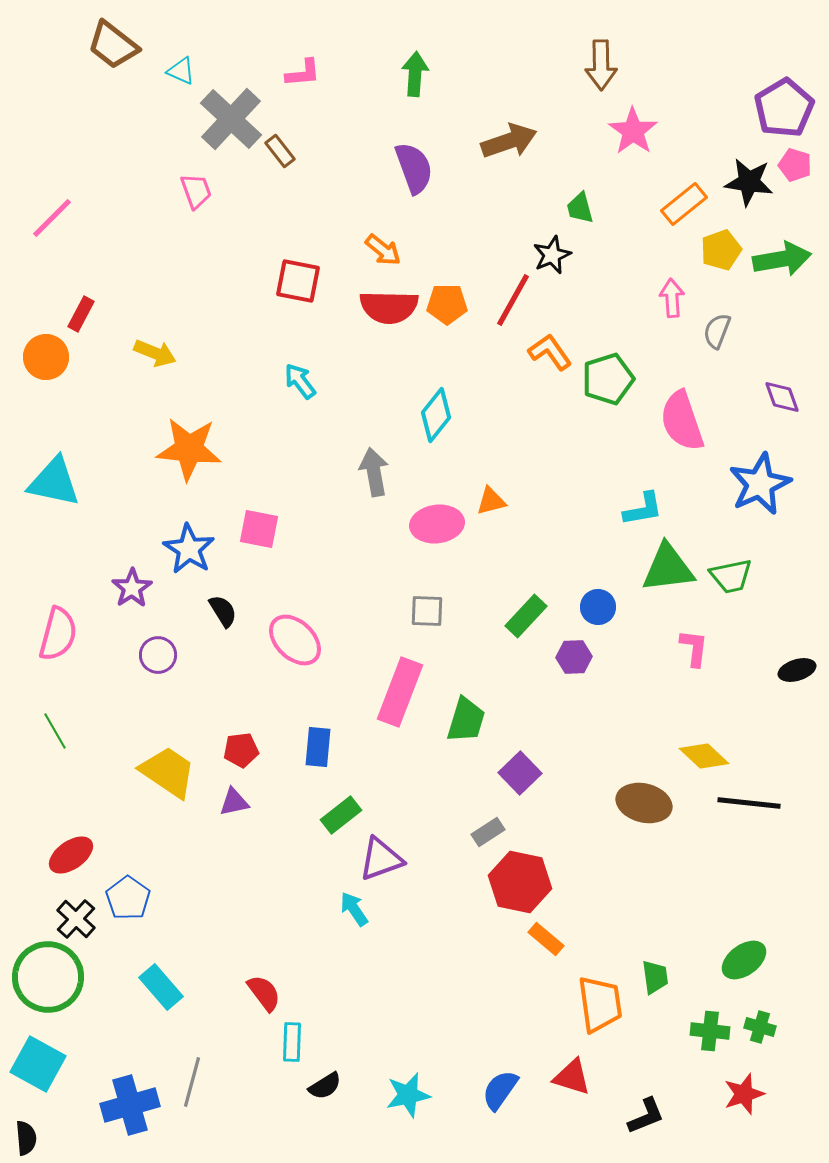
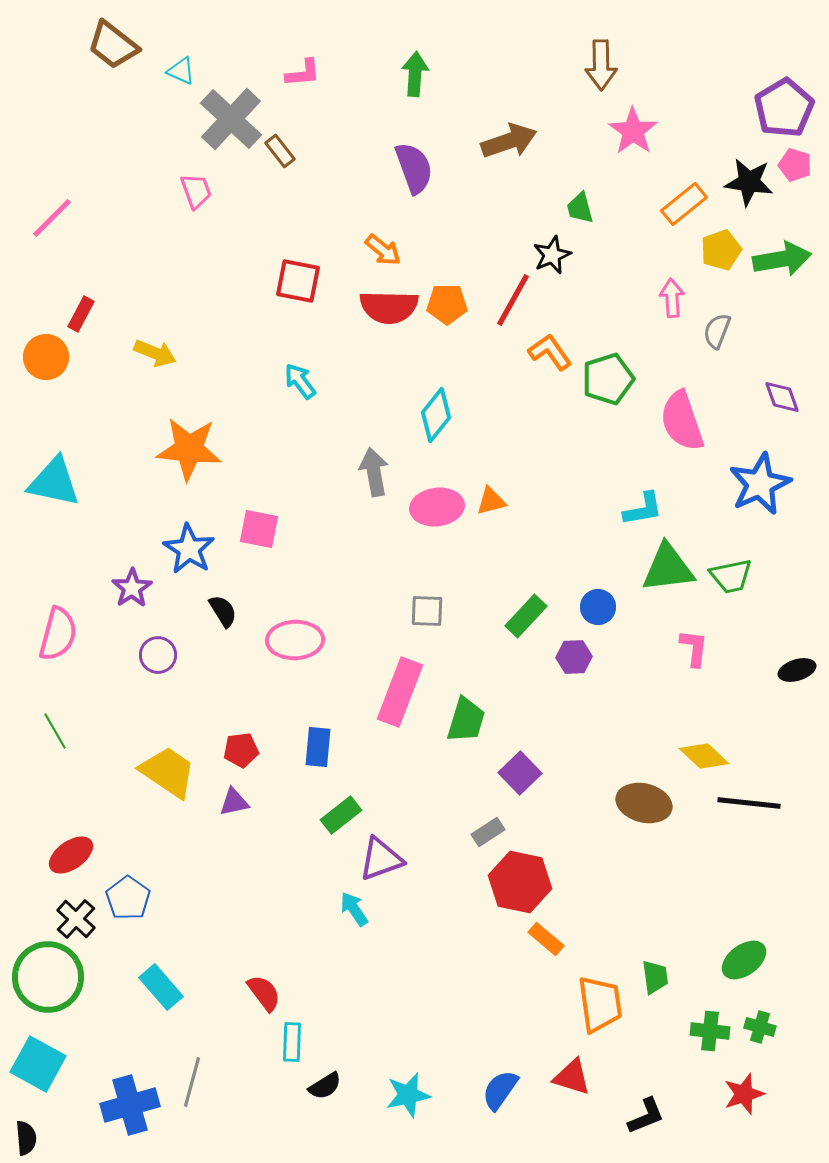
pink ellipse at (437, 524): moved 17 px up
pink ellipse at (295, 640): rotated 46 degrees counterclockwise
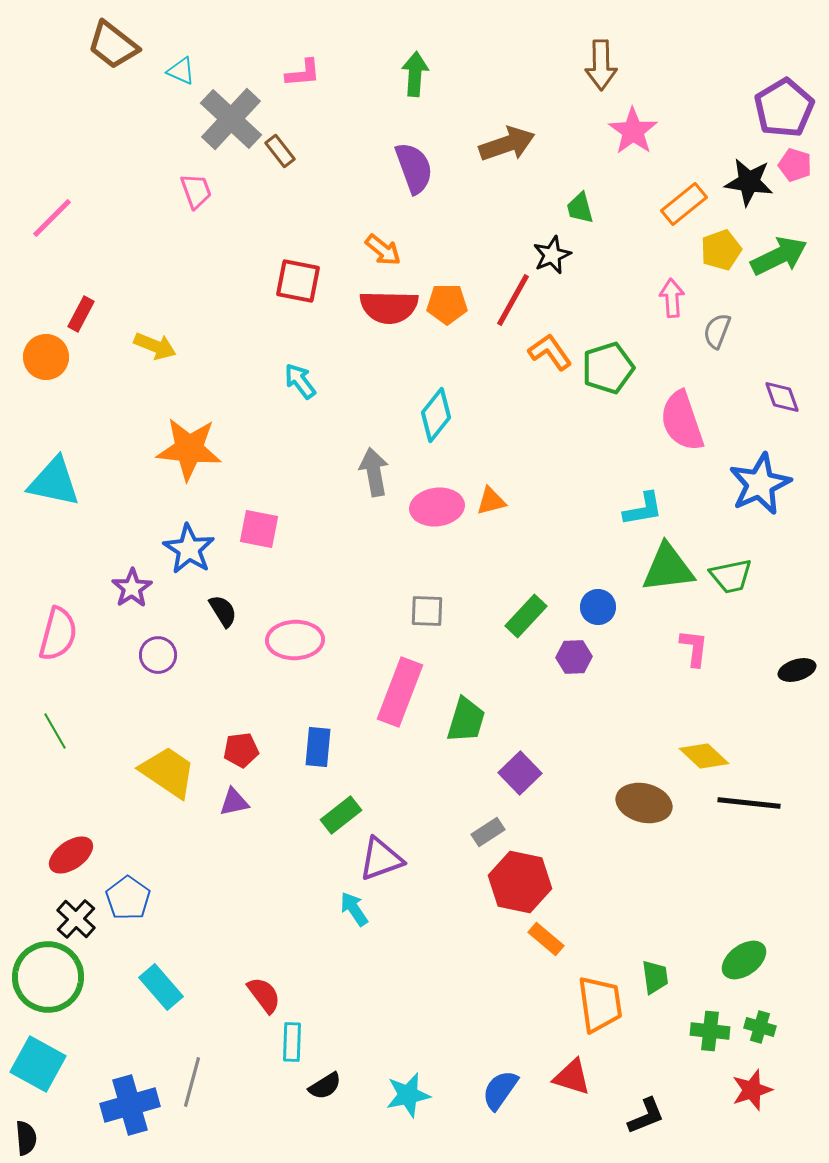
brown arrow at (509, 141): moved 2 px left, 3 px down
green arrow at (782, 259): moved 3 px left, 3 px up; rotated 16 degrees counterclockwise
yellow arrow at (155, 353): moved 7 px up
green pentagon at (608, 379): moved 11 px up
red semicircle at (264, 993): moved 2 px down
red star at (744, 1094): moved 8 px right, 4 px up
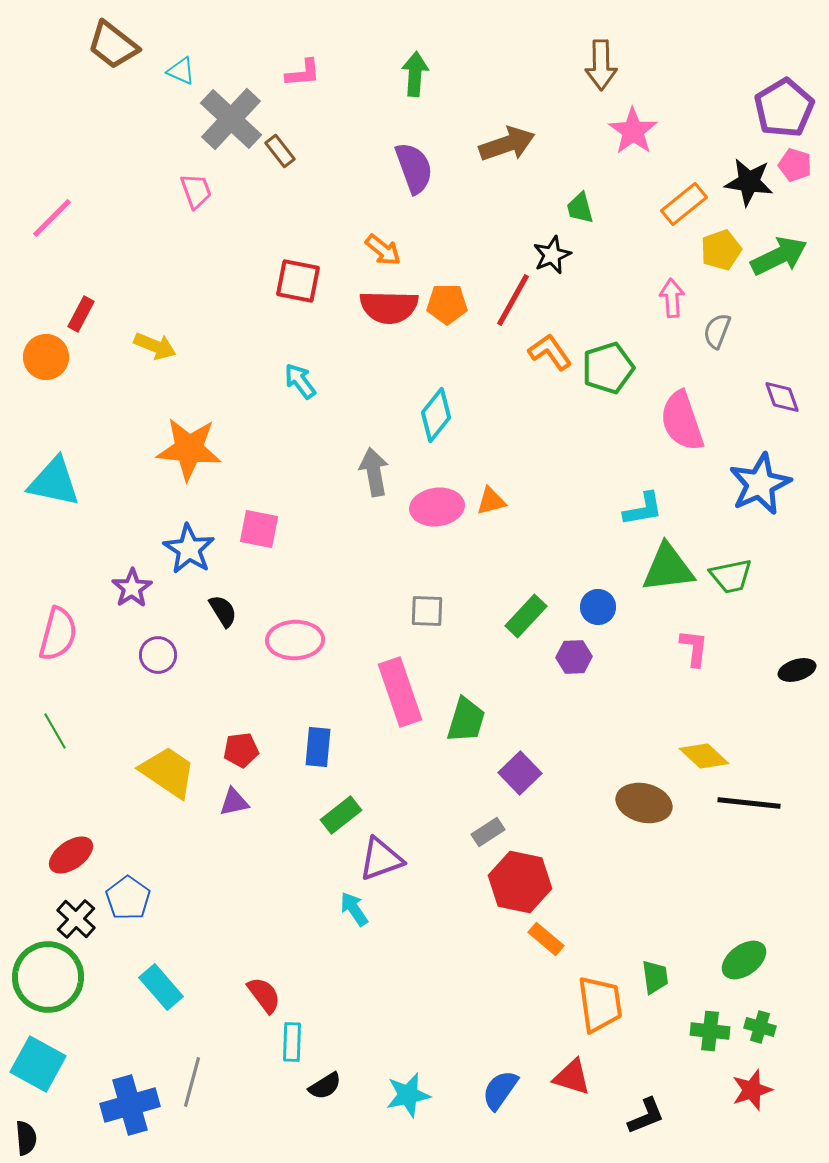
pink rectangle at (400, 692): rotated 40 degrees counterclockwise
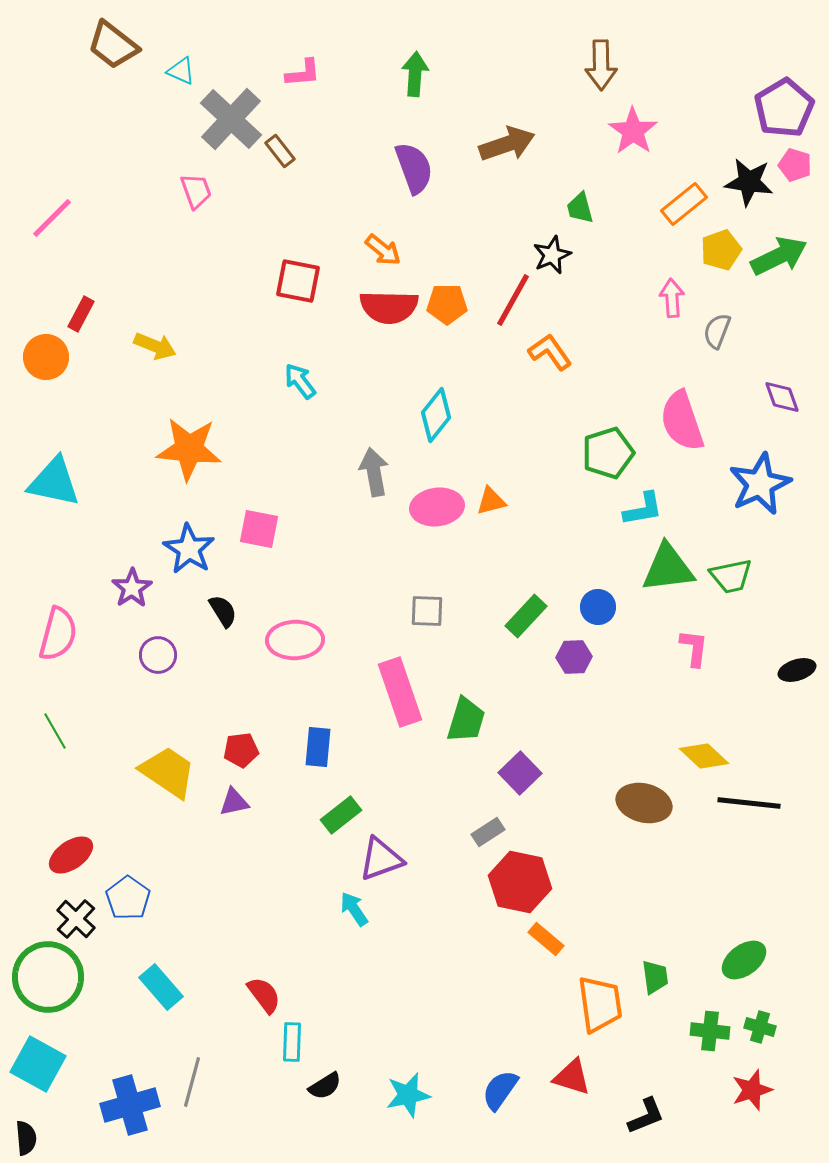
green pentagon at (608, 368): moved 85 px down
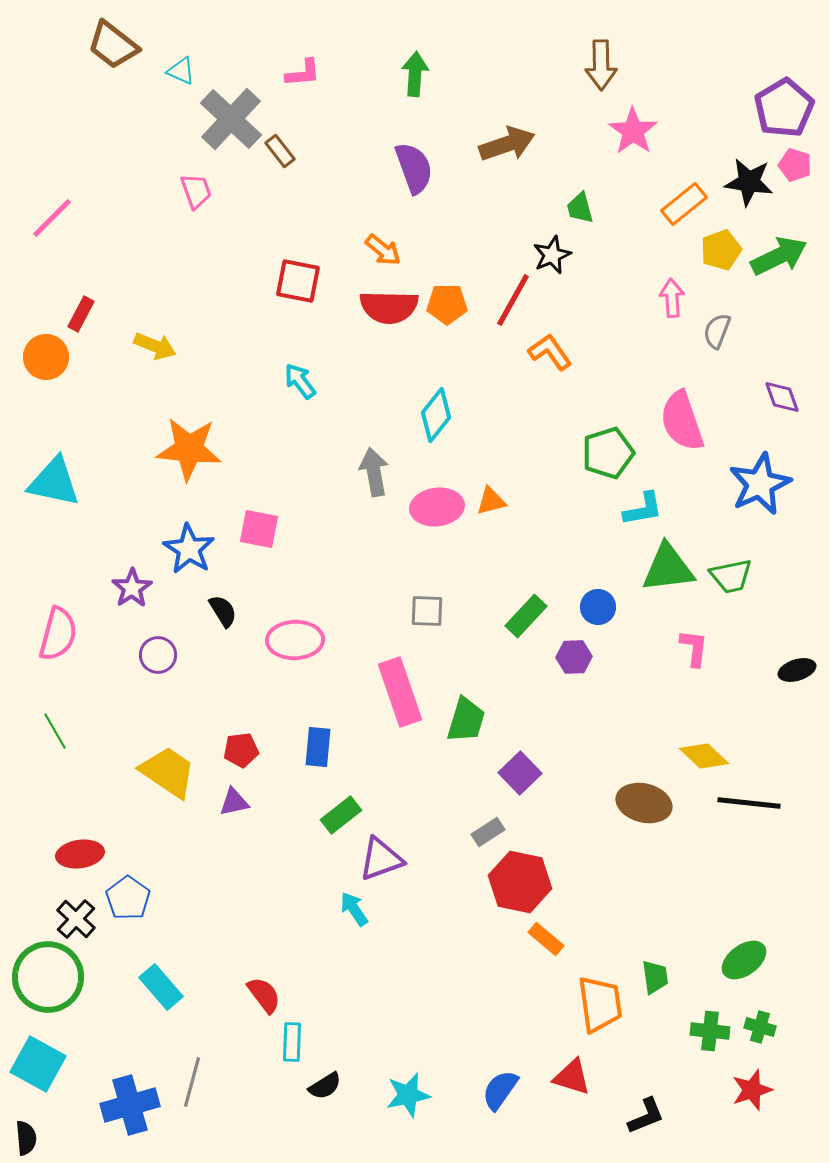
red ellipse at (71, 855): moved 9 px right, 1 px up; rotated 27 degrees clockwise
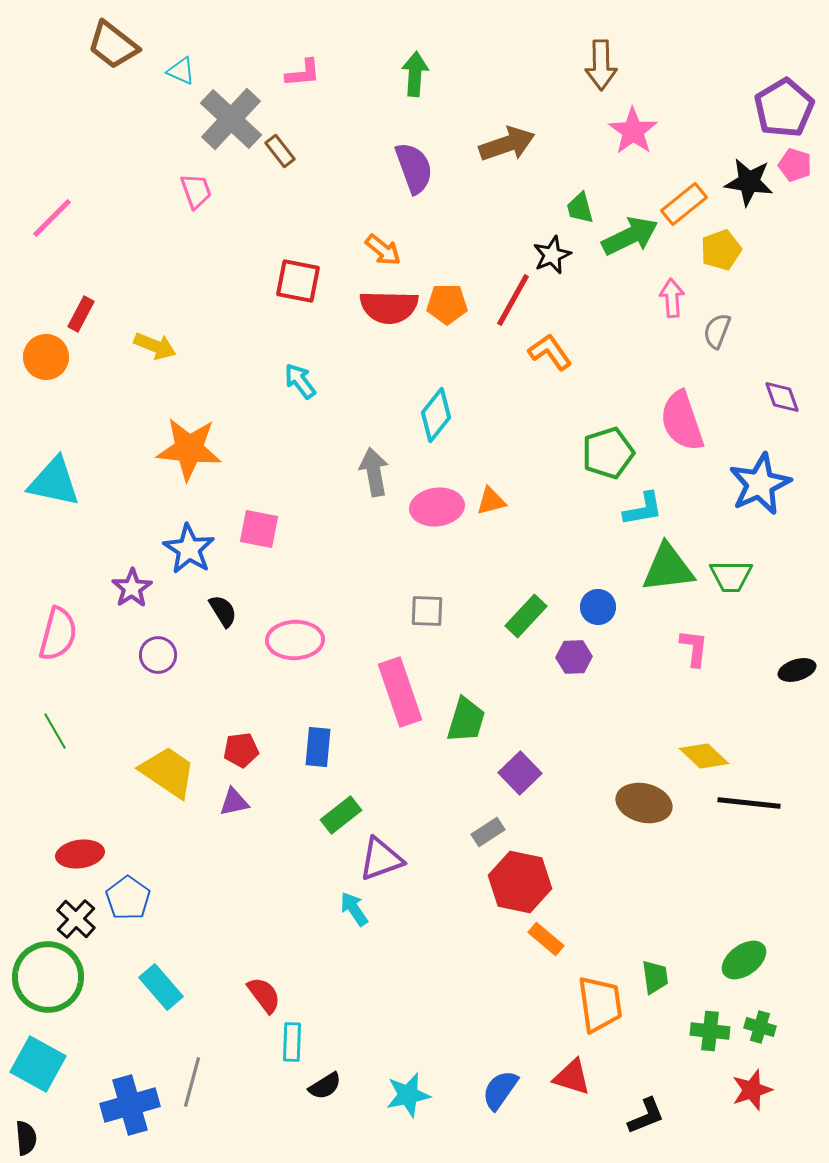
green arrow at (779, 256): moved 149 px left, 20 px up
green trapezoid at (731, 576): rotated 12 degrees clockwise
